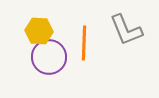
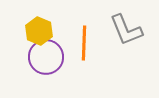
yellow hexagon: rotated 20 degrees clockwise
purple circle: moved 3 px left
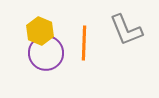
yellow hexagon: moved 1 px right
purple circle: moved 4 px up
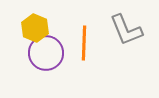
yellow hexagon: moved 5 px left, 3 px up
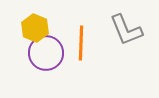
orange line: moved 3 px left
